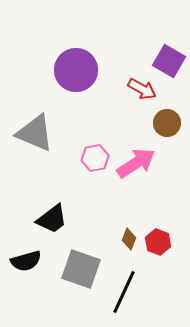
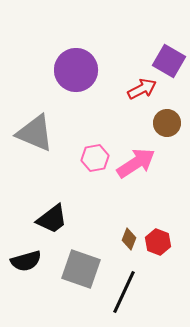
red arrow: rotated 56 degrees counterclockwise
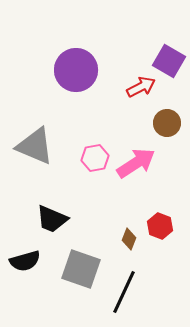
red arrow: moved 1 px left, 2 px up
gray triangle: moved 13 px down
black trapezoid: rotated 60 degrees clockwise
red hexagon: moved 2 px right, 16 px up
black semicircle: moved 1 px left
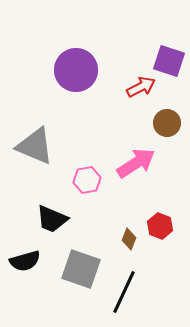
purple square: rotated 12 degrees counterclockwise
pink hexagon: moved 8 px left, 22 px down
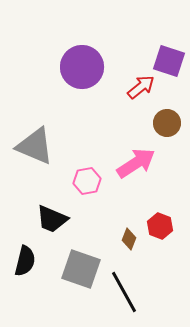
purple circle: moved 6 px right, 3 px up
red arrow: rotated 12 degrees counterclockwise
pink hexagon: moved 1 px down
black semicircle: rotated 60 degrees counterclockwise
black line: rotated 54 degrees counterclockwise
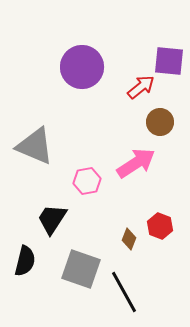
purple square: rotated 12 degrees counterclockwise
brown circle: moved 7 px left, 1 px up
black trapezoid: rotated 100 degrees clockwise
